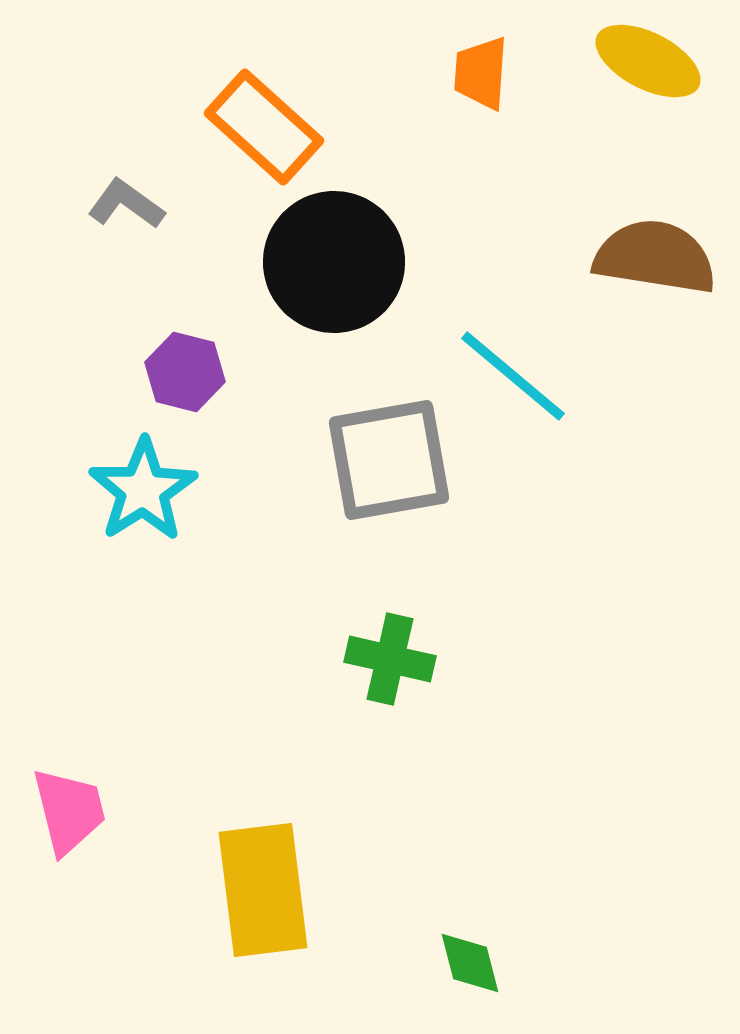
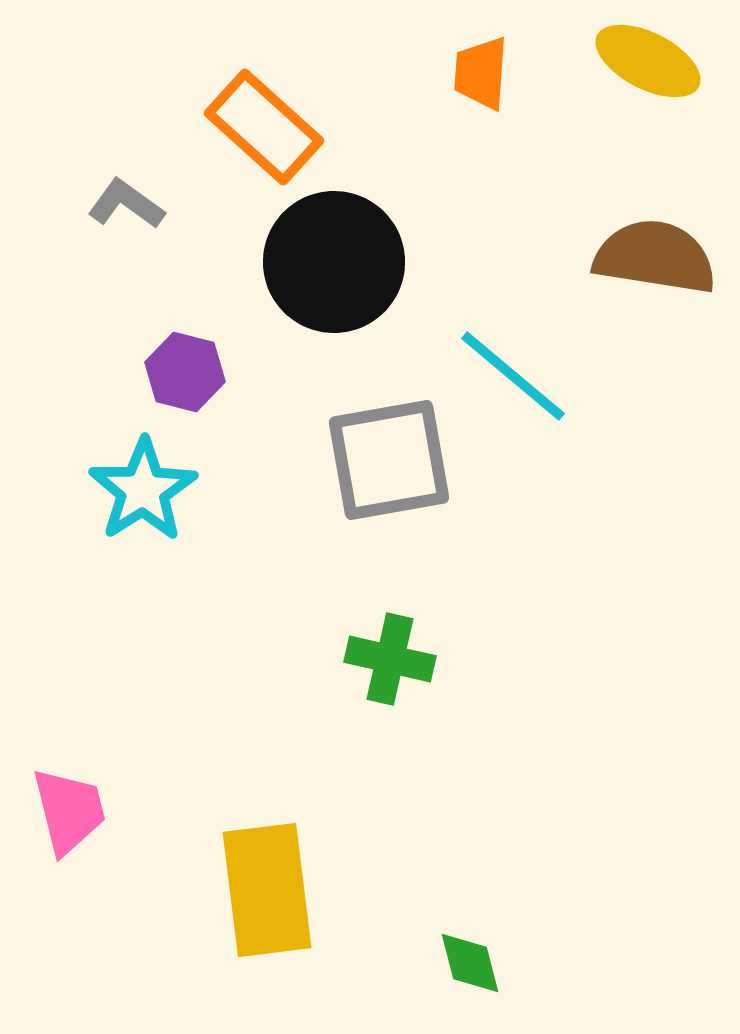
yellow rectangle: moved 4 px right
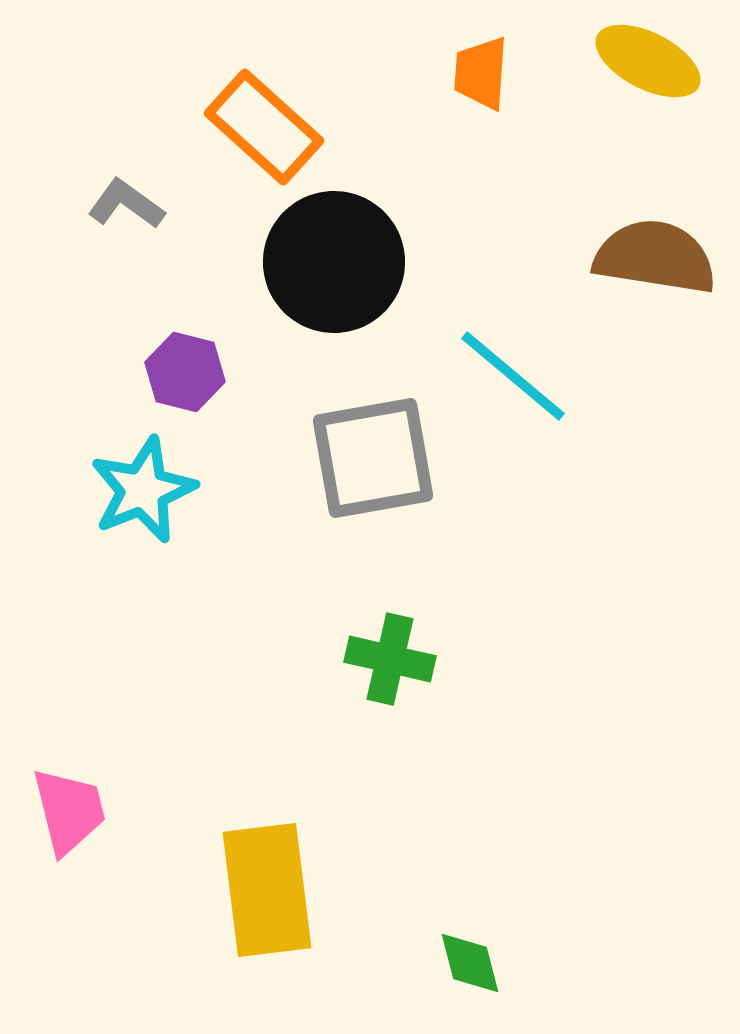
gray square: moved 16 px left, 2 px up
cyan star: rotated 10 degrees clockwise
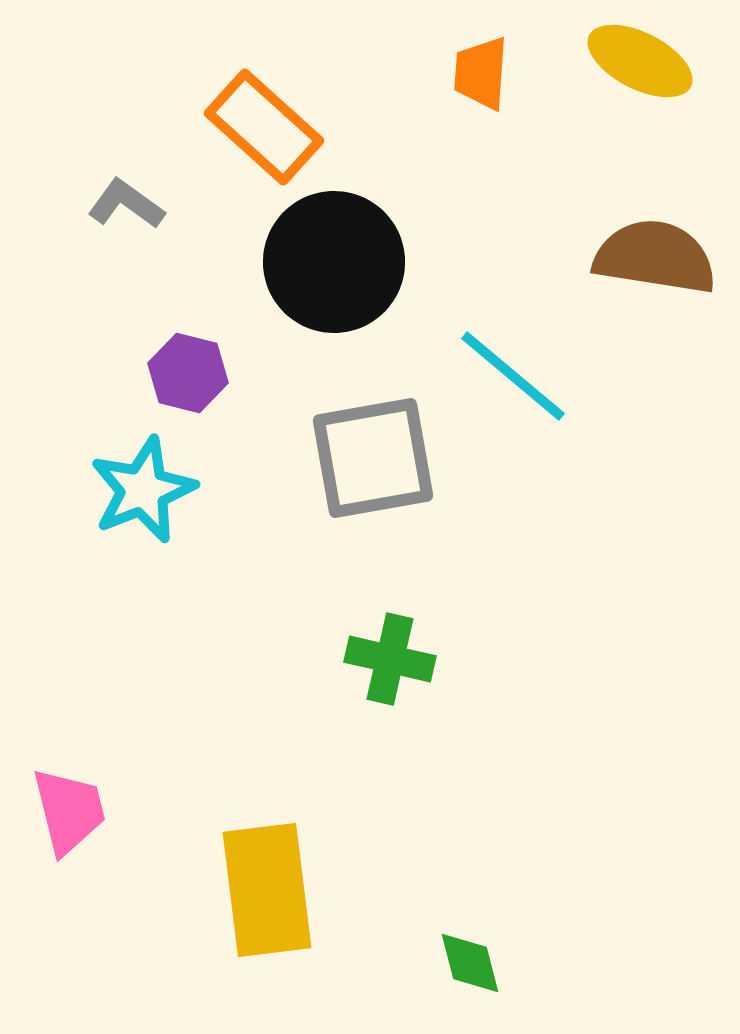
yellow ellipse: moved 8 px left
purple hexagon: moved 3 px right, 1 px down
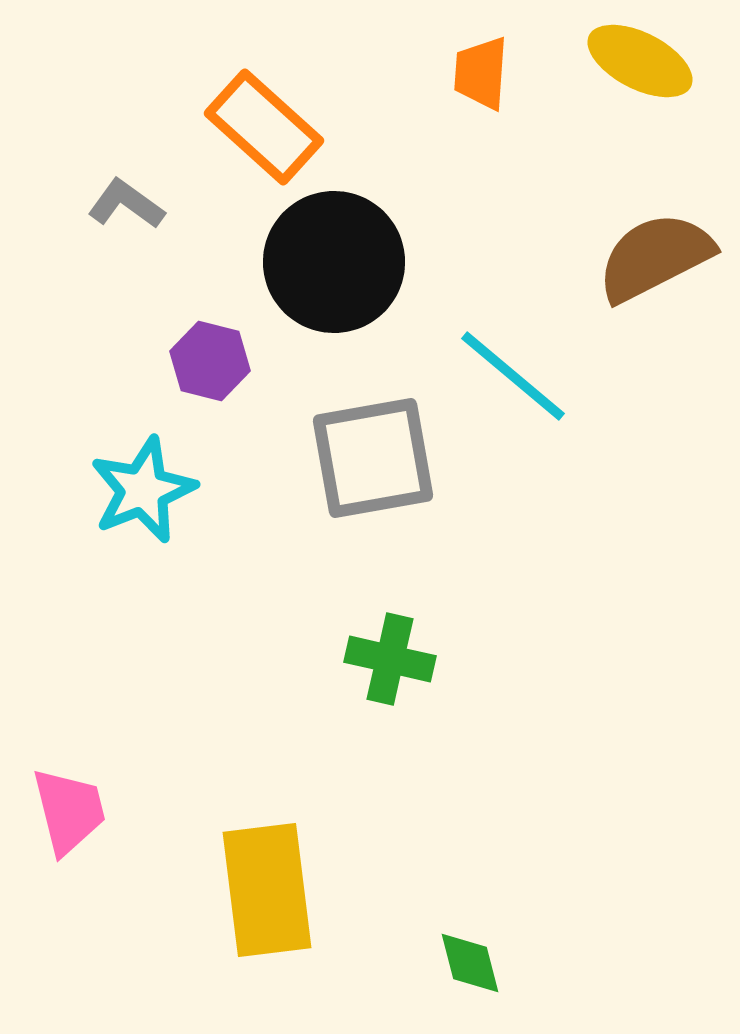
brown semicircle: rotated 36 degrees counterclockwise
purple hexagon: moved 22 px right, 12 px up
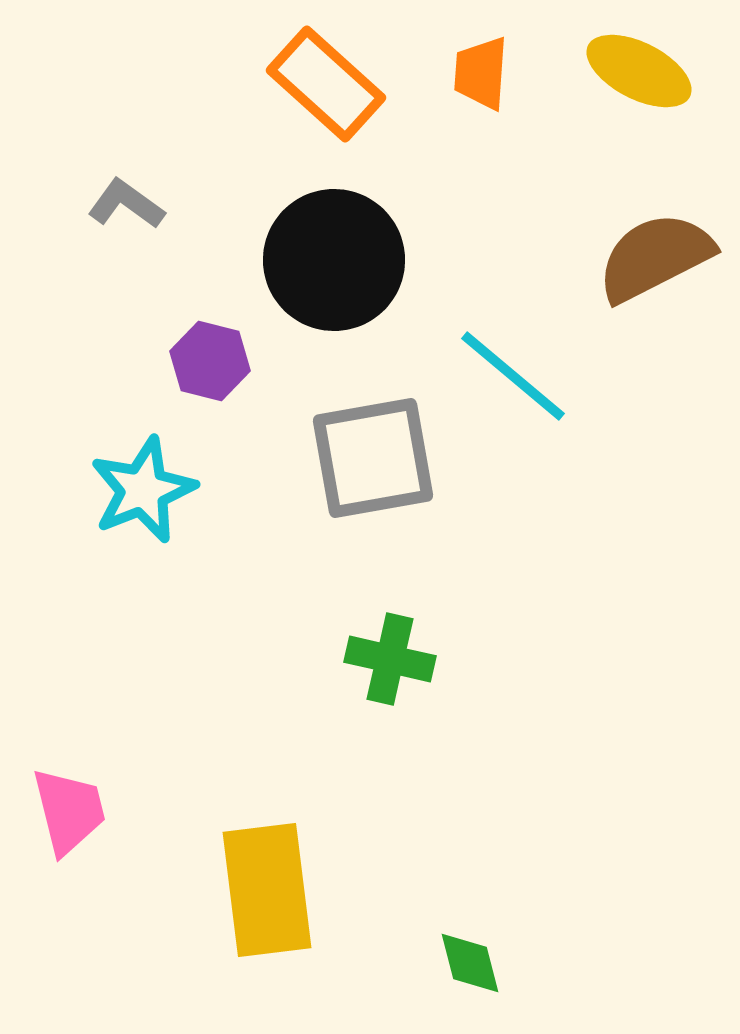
yellow ellipse: moved 1 px left, 10 px down
orange rectangle: moved 62 px right, 43 px up
black circle: moved 2 px up
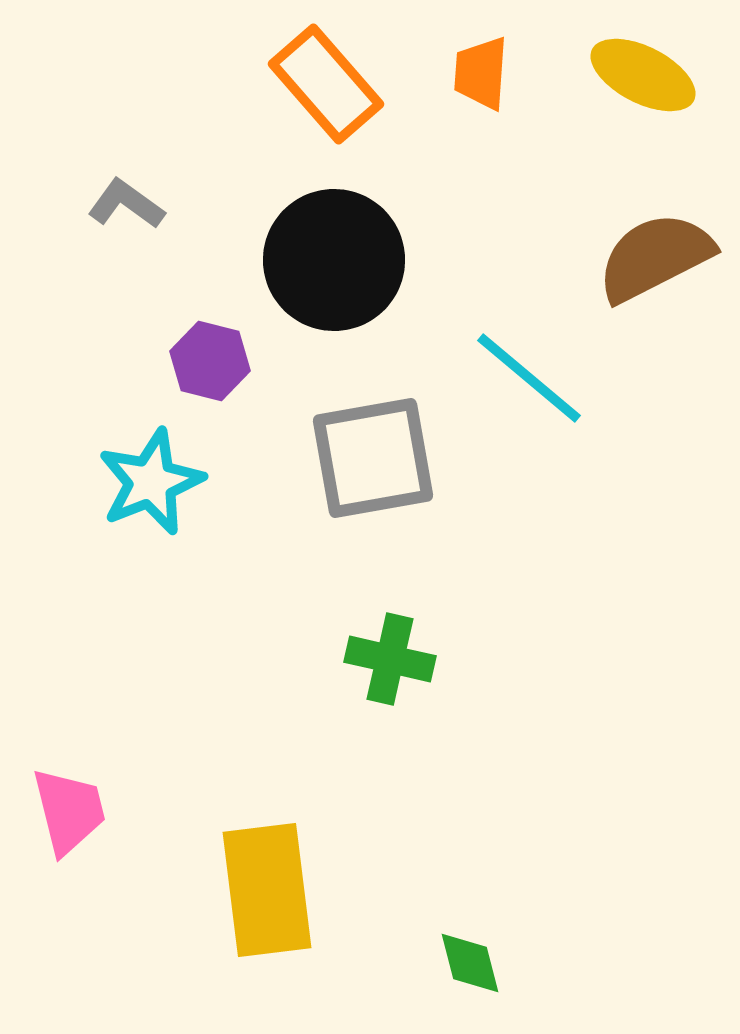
yellow ellipse: moved 4 px right, 4 px down
orange rectangle: rotated 7 degrees clockwise
cyan line: moved 16 px right, 2 px down
cyan star: moved 8 px right, 8 px up
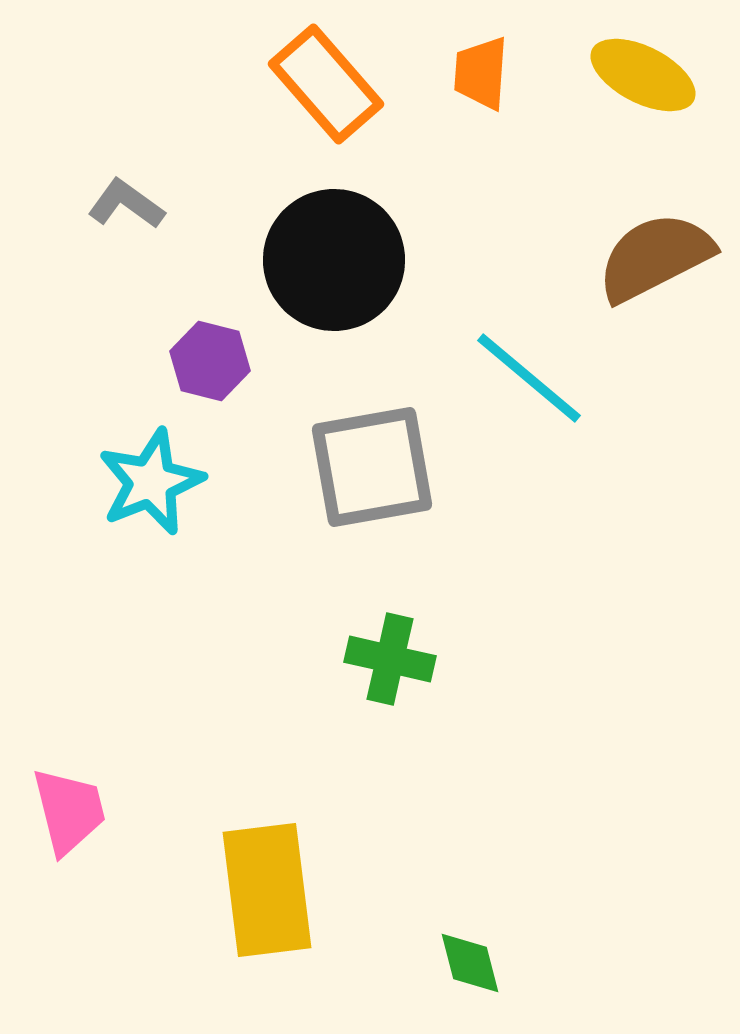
gray square: moved 1 px left, 9 px down
